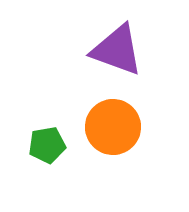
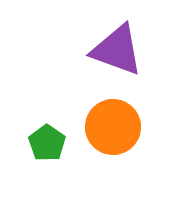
green pentagon: moved 2 px up; rotated 27 degrees counterclockwise
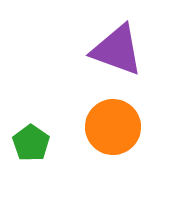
green pentagon: moved 16 px left
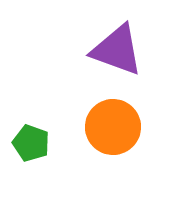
green pentagon: rotated 15 degrees counterclockwise
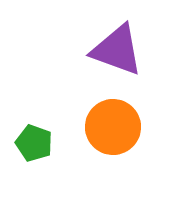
green pentagon: moved 3 px right
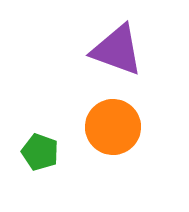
green pentagon: moved 6 px right, 9 px down
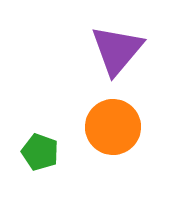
purple triangle: rotated 50 degrees clockwise
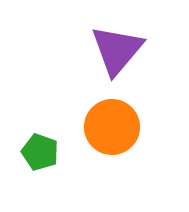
orange circle: moved 1 px left
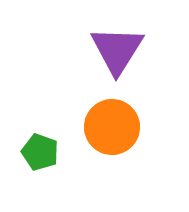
purple triangle: rotated 8 degrees counterclockwise
